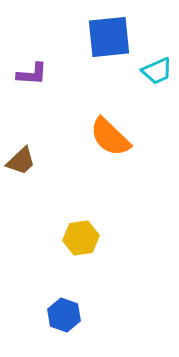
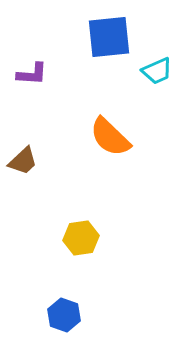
brown trapezoid: moved 2 px right
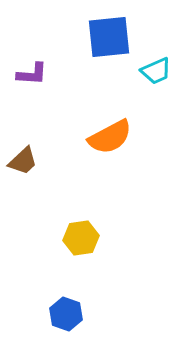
cyan trapezoid: moved 1 px left
orange semicircle: rotated 72 degrees counterclockwise
blue hexagon: moved 2 px right, 1 px up
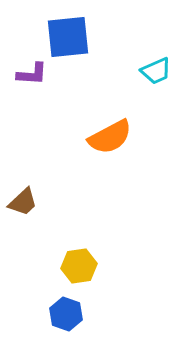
blue square: moved 41 px left
brown trapezoid: moved 41 px down
yellow hexagon: moved 2 px left, 28 px down
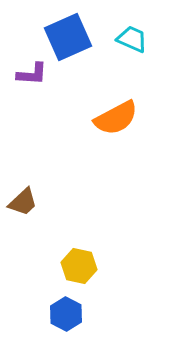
blue square: rotated 18 degrees counterclockwise
cyan trapezoid: moved 24 px left, 32 px up; rotated 132 degrees counterclockwise
orange semicircle: moved 6 px right, 19 px up
yellow hexagon: rotated 20 degrees clockwise
blue hexagon: rotated 8 degrees clockwise
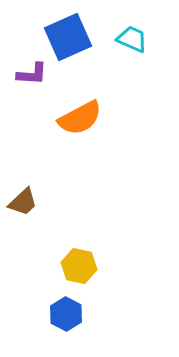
orange semicircle: moved 36 px left
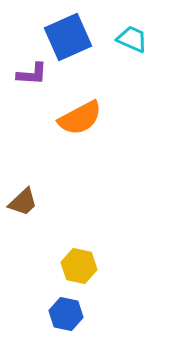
blue hexagon: rotated 16 degrees counterclockwise
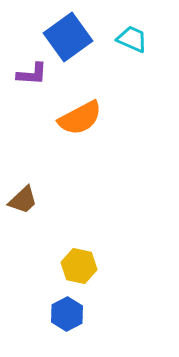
blue square: rotated 12 degrees counterclockwise
brown trapezoid: moved 2 px up
blue hexagon: moved 1 px right; rotated 20 degrees clockwise
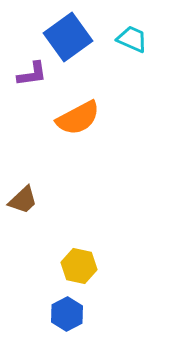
purple L-shape: rotated 12 degrees counterclockwise
orange semicircle: moved 2 px left
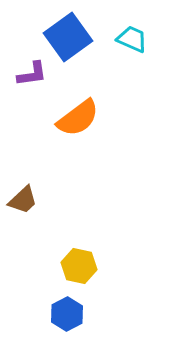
orange semicircle: rotated 9 degrees counterclockwise
